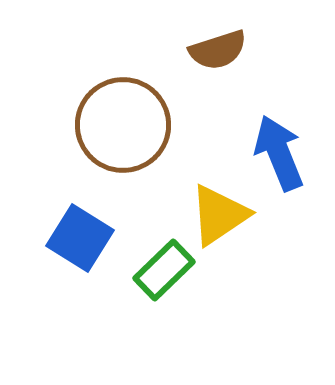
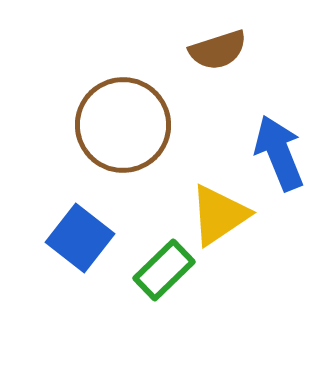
blue square: rotated 6 degrees clockwise
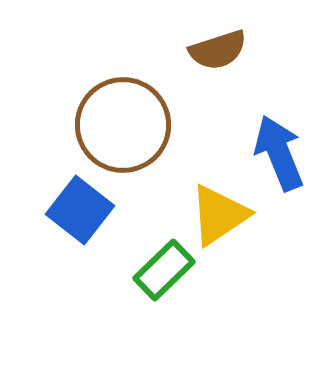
blue square: moved 28 px up
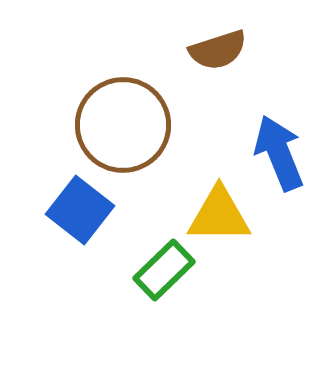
yellow triangle: rotated 34 degrees clockwise
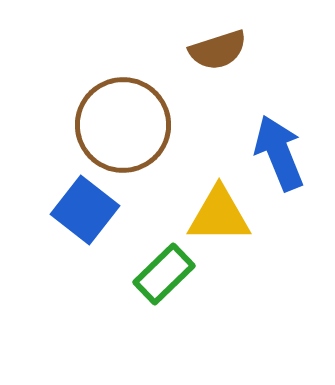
blue square: moved 5 px right
green rectangle: moved 4 px down
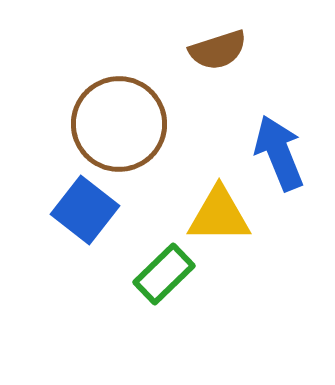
brown circle: moved 4 px left, 1 px up
